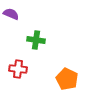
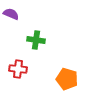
orange pentagon: rotated 10 degrees counterclockwise
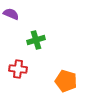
green cross: rotated 24 degrees counterclockwise
orange pentagon: moved 1 px left, 2 px down
